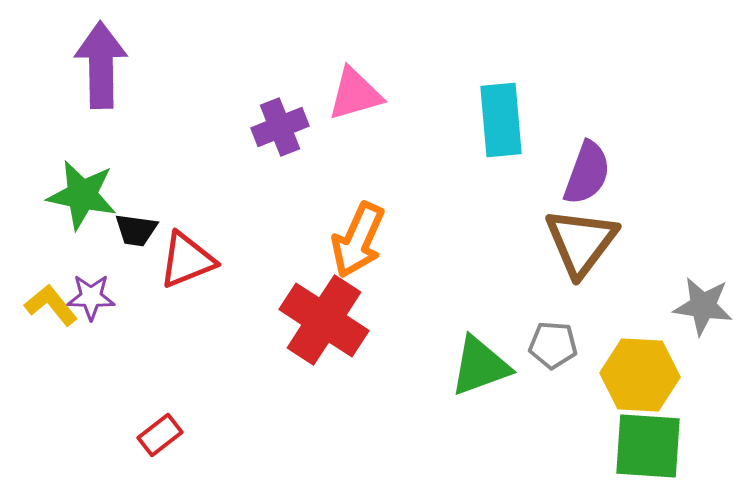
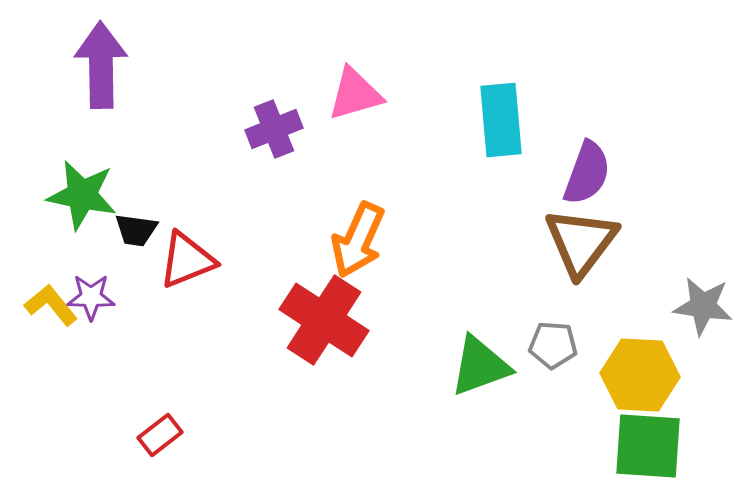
purple cross: moved 6 px left, 2 px down
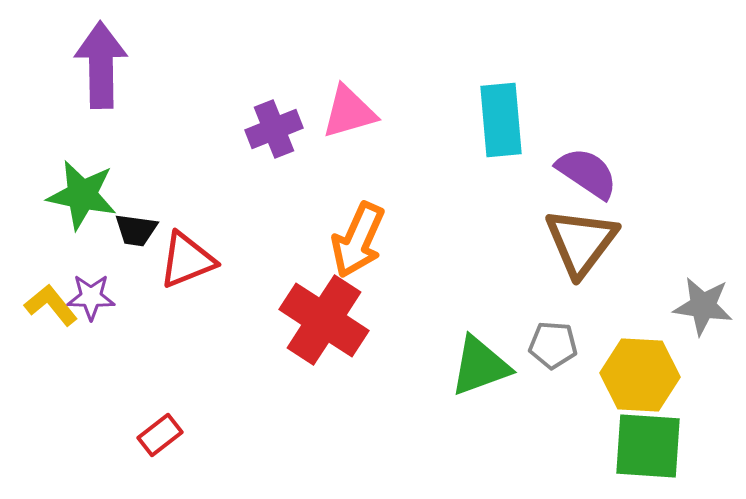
pink triangle: moved 6 px left, 18 px down
purple semicircle: rotated 76 degrees counterclockwise
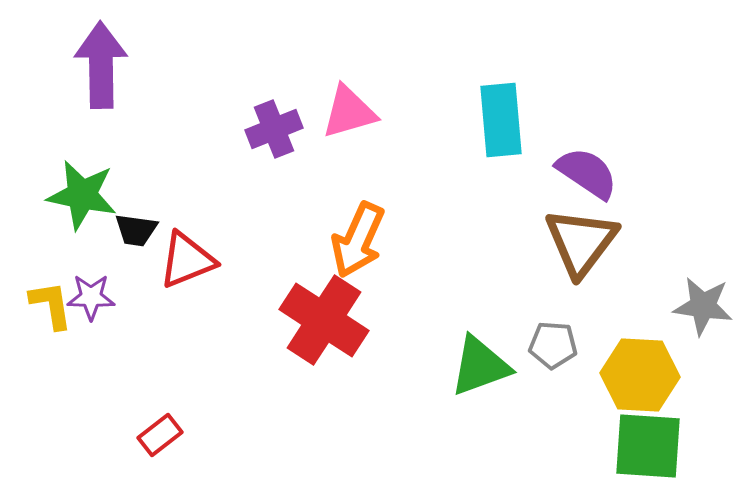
yellow L-shape: rotated 30 degrees clockwise
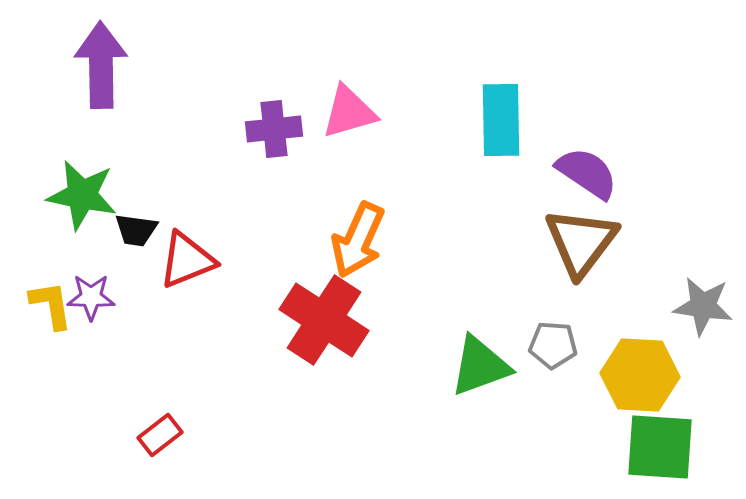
cyan rectangle: rotated 4 degrees clockwise
purple cross: rotated 16 degrees clockwise
green square: moved 12 px right, 1 px down
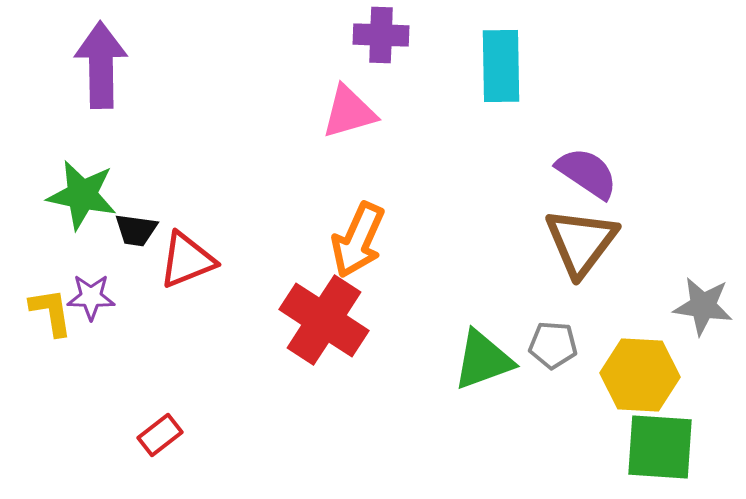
cyan rectangle: moved 54 px up
purple cross: moved 107 px right, 94 px up; rotated 8 degrees clockwise
yellow L-shape: moved 7 px down
green triangle: moved 3 px right, 6 px up
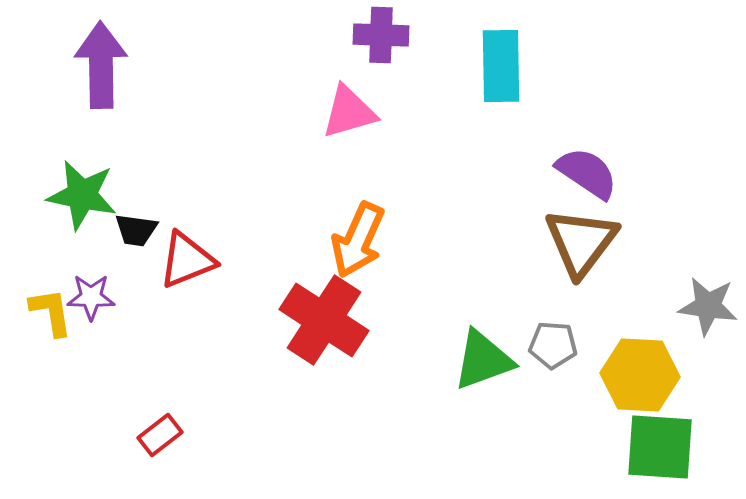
gray star: moved 5 px right
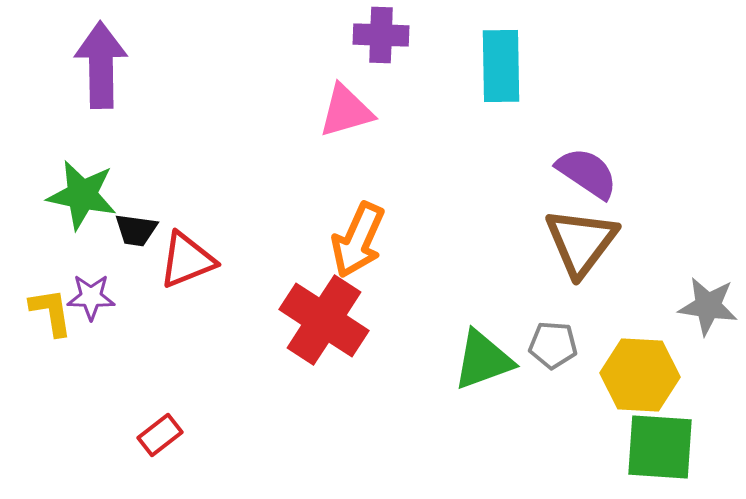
pink triangle: moved 3 px left, 1 px up
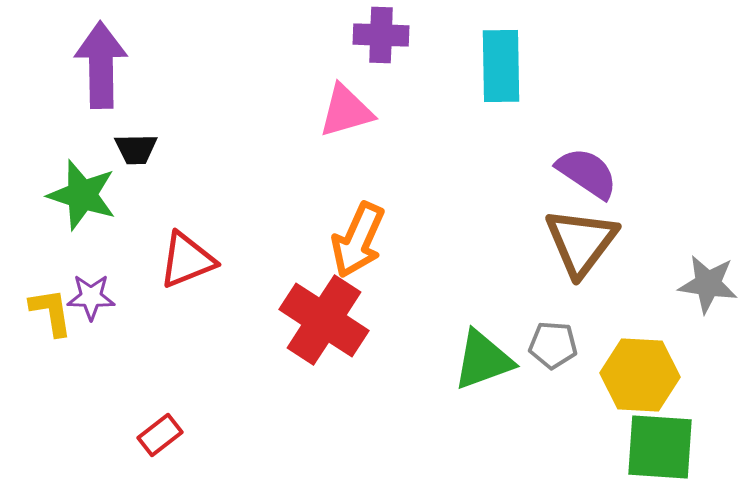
green star: rotated 6 degrees clockwise
black trapezoid: moved 81 px up; rotated 9 degrees counterclockwise
gray star: moved 22 px up
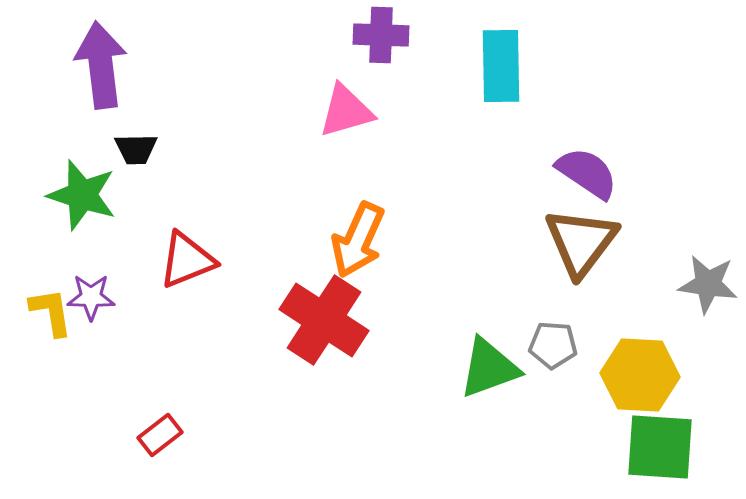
purple arrow: rotated 6 degrees counterclockwise
green triangle: moved 6 px right, 8 px down
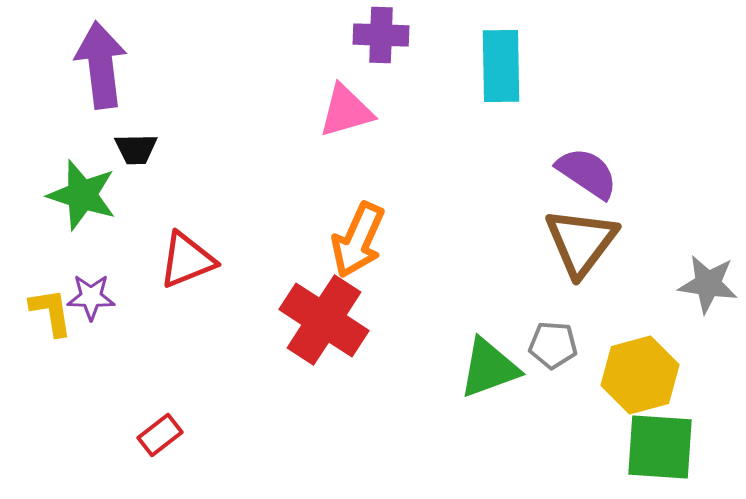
yellow hexagon: rotated 18 degrees counterclockwise
